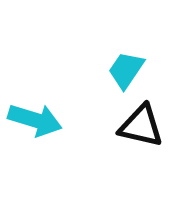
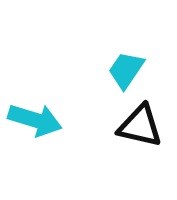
black triangle: moved 1 px left
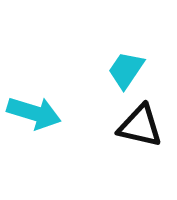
cyan arrow: moved 1 px left, 7 px up
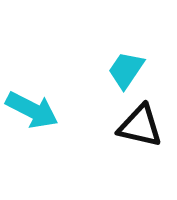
cyan arrow: moved 2 px left, 3 px up; rotated 10 degrees clockwise
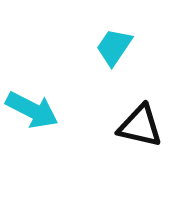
cyan trapezoid: moved 12 px left, 23 px up
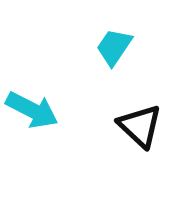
black triangle: rotated 30 degrees clockwise
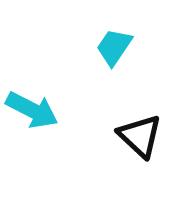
black triangle: moved 10 px down
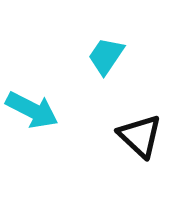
cyan trapezoid: moved 8 px left, 9 px down
